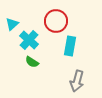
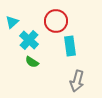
cyan triangle: moved 2 px up
cyan rectangle: rotated 18 degrees counterclockwise
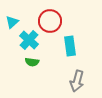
red circle: moved 6 px left
green semicircle: rotated 24 degrees counterclockwise
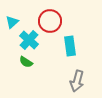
green semicircle: moved 6 px left; rotated 24 degrees clockwise
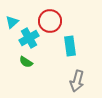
cyan cross: moved 2 px up; rotated 18 degrees clockwise
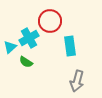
cyan triangle: moved 2 px left, 25 px down
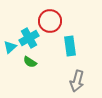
green semicircle: moved 4 px right
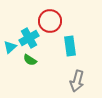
green semicircle: moved 2 px up
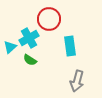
red circle: moved 1 px left, 2 px up
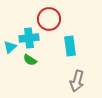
cyan cross: rotated 24 degrees clockwise
